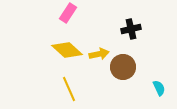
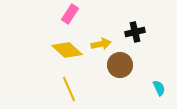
pink rectangle: moved 2 px right, 1 px down
black cross: moved 4 px right, 3 px down
yellow arrow: moved 2 px right, 10 px up
brown circle: moved 3 px left, 2 px up
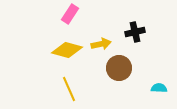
yellow diamond: rotated 28 degrees counterclockwise
brown circle: moved 1 px left, 3 px down
cyan semicircle: rotated 63 degrees counterclockwise
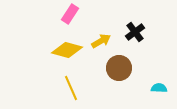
black cross: rotated 24 degrees counterclockwise
yellow arrow: moved 3 px up; rotated 18 degrees counterclockwise
yellow line: moved 2 px right, 1 px up
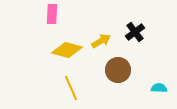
pink rectangle: moved 18 px left; rotated 30 degrees counterclockwise
brown circle: moved 1 px left, 2 px down
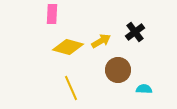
yellow diamond: moved 1 px right, 3 px up
cyan semicircle: moved 15 px left, 1 px down
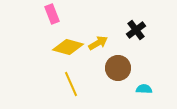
pink rectangle: rotated 24 degrees counterclockwise
black cross: moved 1 px right, 2 px up
yellow arrow: moved 3 px left, 2 px down
brown circle: moved 2 px up
yellow line: moved 4 px up
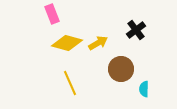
yellow diamond: moved 1 px left, 4 px up
brown circle: moved 3 px right, 1 px down
yellow line: moved 1 px left, 1 px up
cyan semicircle: rotated 91 degrees counterclockwise
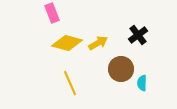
pink rectangle: moved 1 px up
black cross: moved 2 px right, 5 px down
cyan semicircle: moved 2 px left, 6 px up
